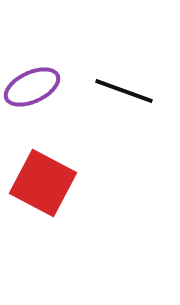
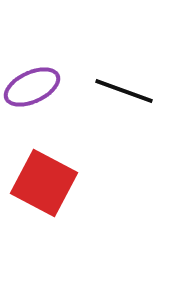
red square: moved 1 px right
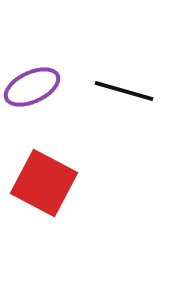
black line: rotated 4 degrees counterclockwise
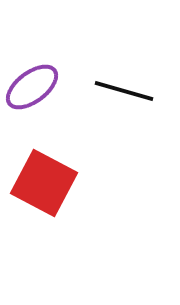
purple ellipse: rotated 12 degrees counterclockwise
